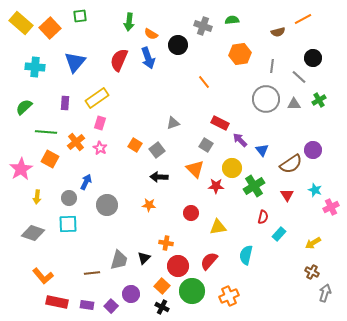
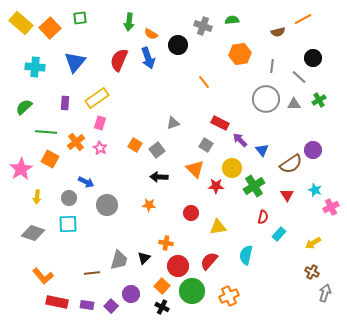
green square at (80, 16): moved 2 px down
blue arrow at (86, 182): rotated 91 degrees clockwise
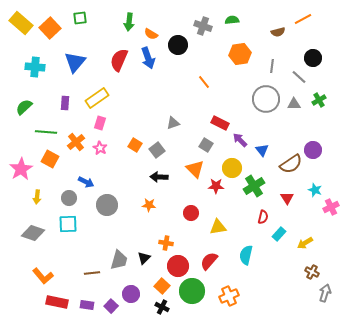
red triangle at (287, 195): moved 3 px down
yellow arrow at (313, 243): moved 8 px left
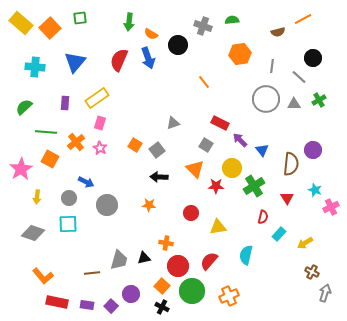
brown semicircle at (291, 164): rotated 50 degrees counterclockwise
black triangle at (144, 258): rotated 32 degrees clockwise
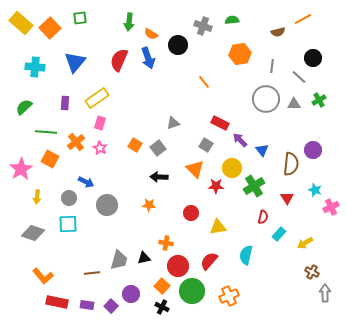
gray square at (157, 150): moved 1 px right, 2 px up
gray arrow at (325, 293): rotated 18 degrees counterclockwise
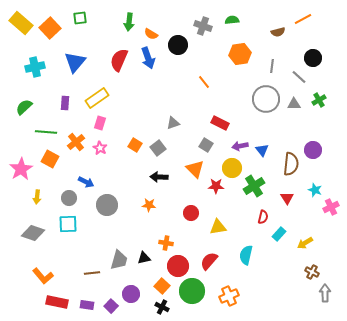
cyan cross at (35, 67): rotated 18 degrees counterclockwise
purple arrow at (240, 140): moved 6 px down; rotated 56 degrees counterclockwise
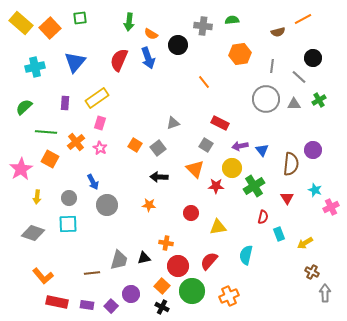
gray cross at (203, 26): rotated 12 degrees counterclockwise
blue arrow at (86, 182): moved 7 px right; rotated 35 degrees clockwise
cyan rectangle at (279, 234): rotated 64 degrees counterclockwise
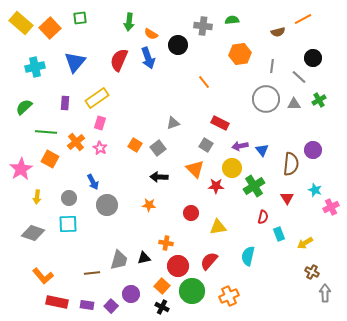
cyan semicircle at (246, 255): moved 2 px right, 1 px down
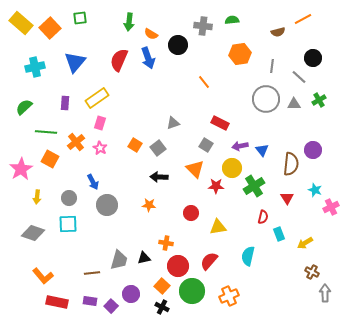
purple rectangle at (87, 305): moved 3 px right, 4 px up
